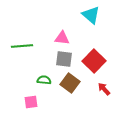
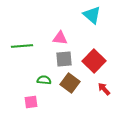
cyan triangle: moved 1 px right
pink triangle: moved 2 px left
gray square: rotated 12 degrees counterclockwise
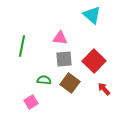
green line: rotated 75 degrees counterclockwise
pink square: rotated 24 degrees counterclockwise
